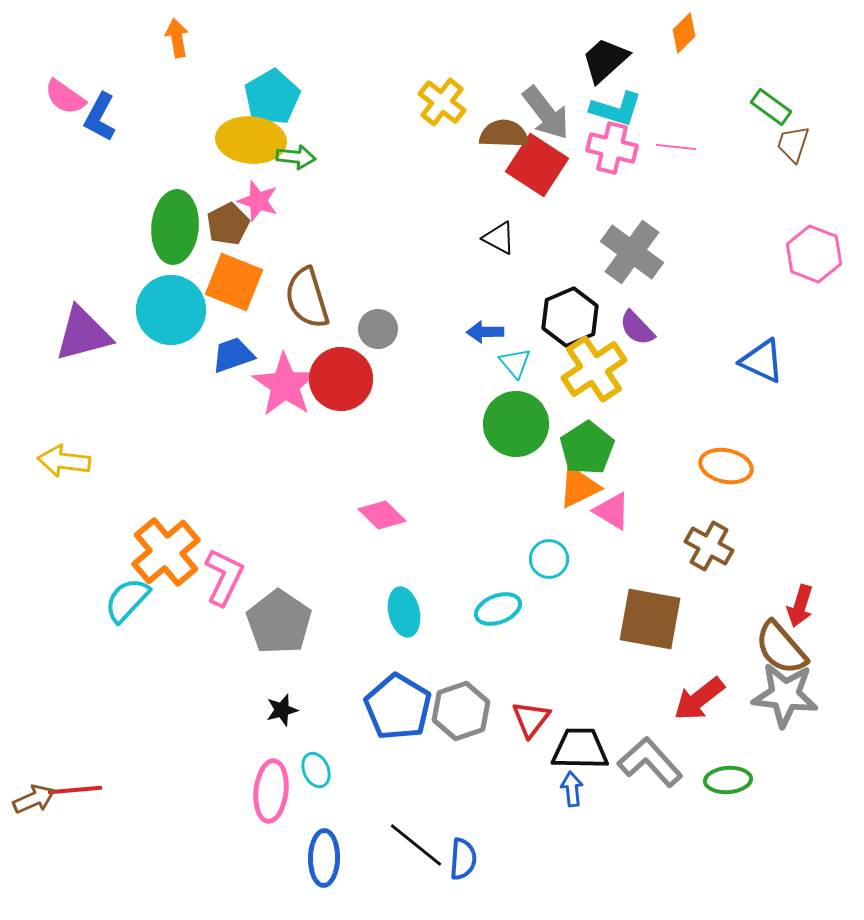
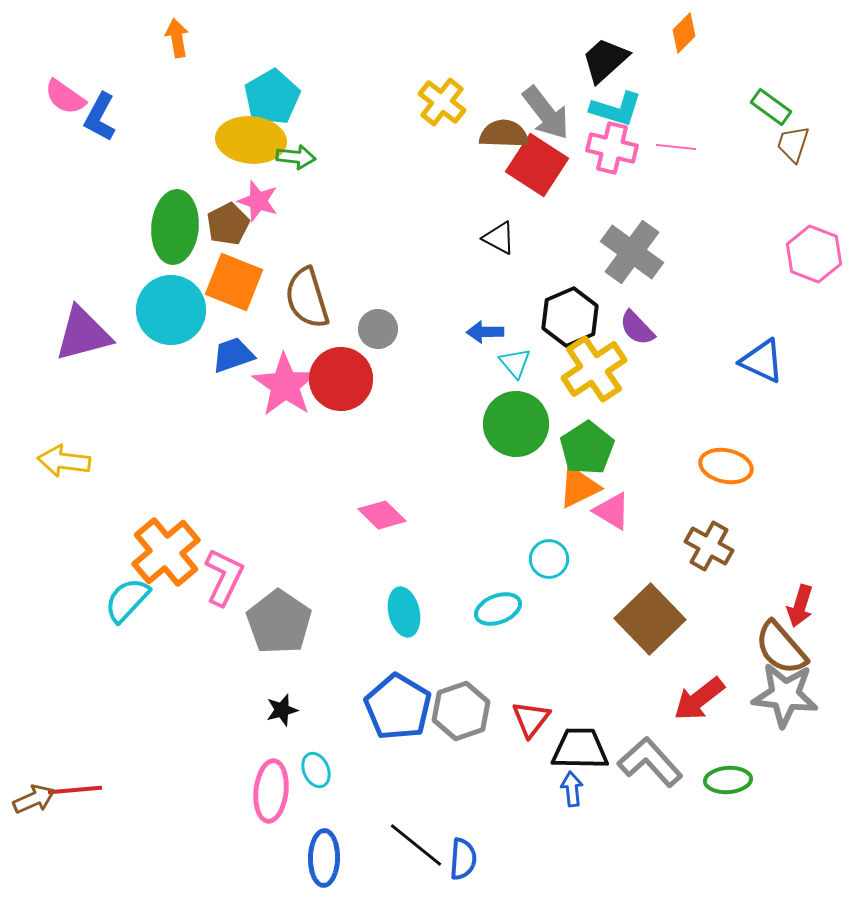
brown square at (650, 619): rotated 36 degrees clockwise
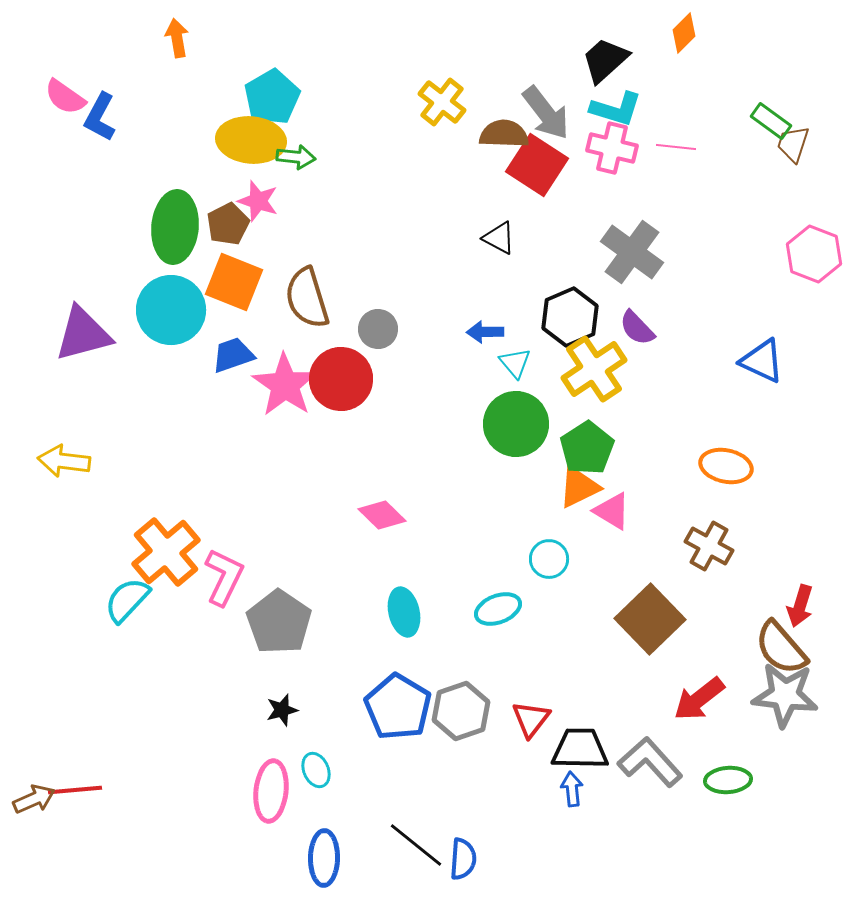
green rectangle at (771, 107): moved 14 px down
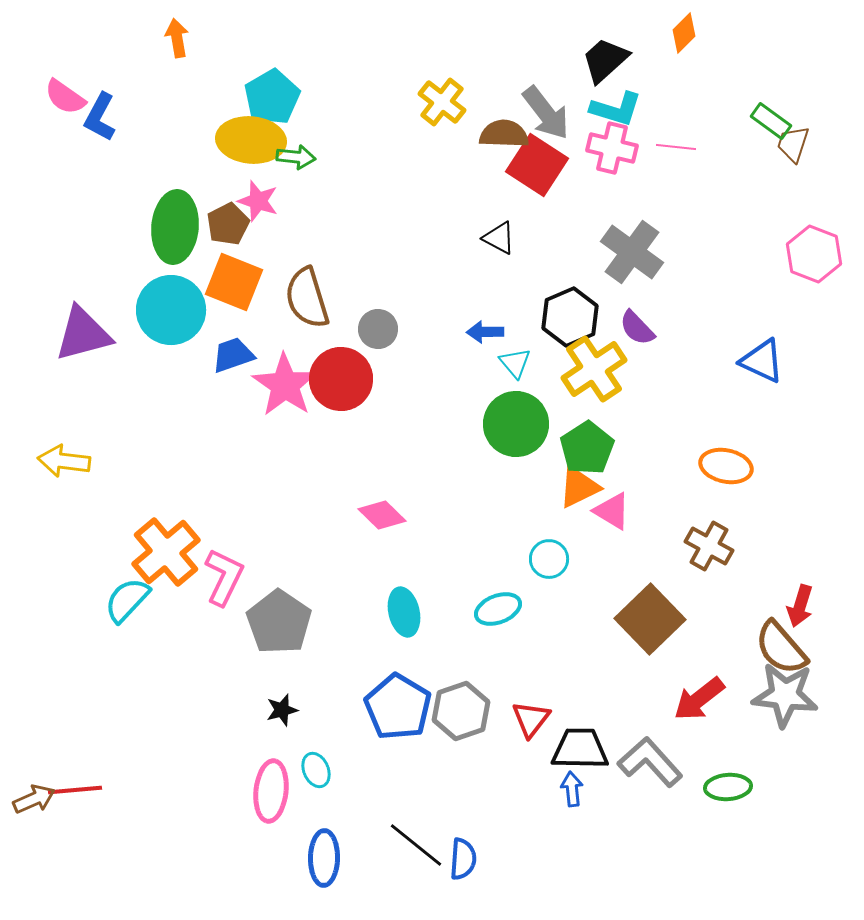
green ellipse at (728, 780): moved 7 px down
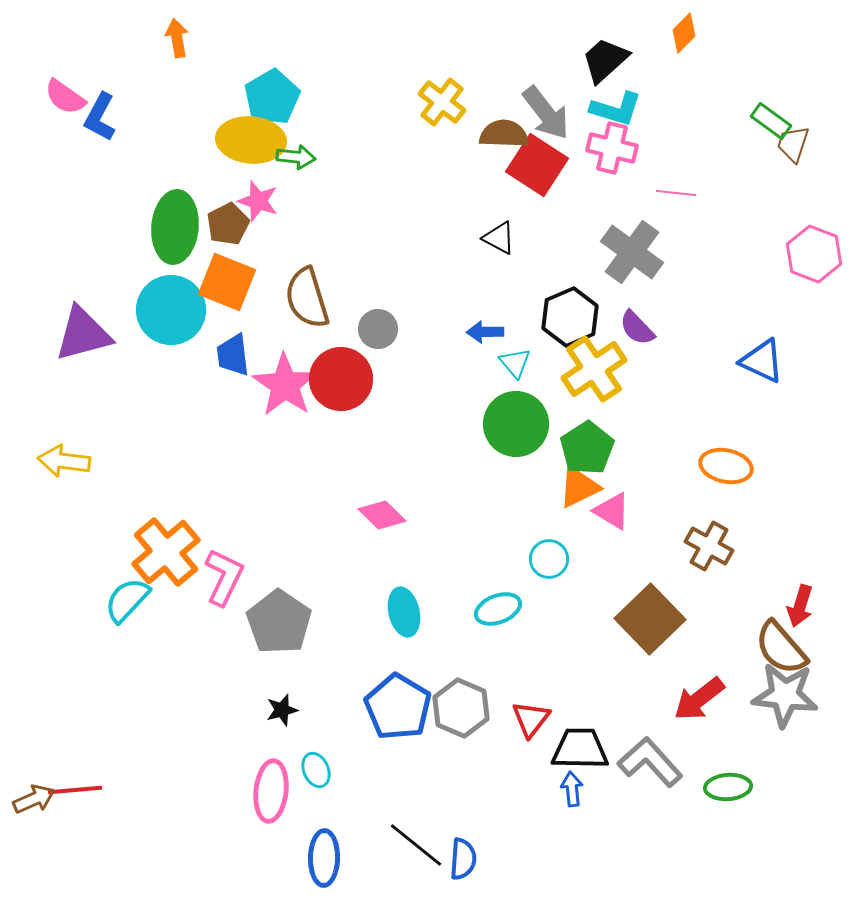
pink line at (676, 147): moved 46 px down
orange square at (234, 282): moved 7 px left
blue trapezoid at (233, 355): rotated 78 degrees counterclockwise
gray hexagon at (461, 711): moved 3 px up; rotated 18 degrees counterclockwise
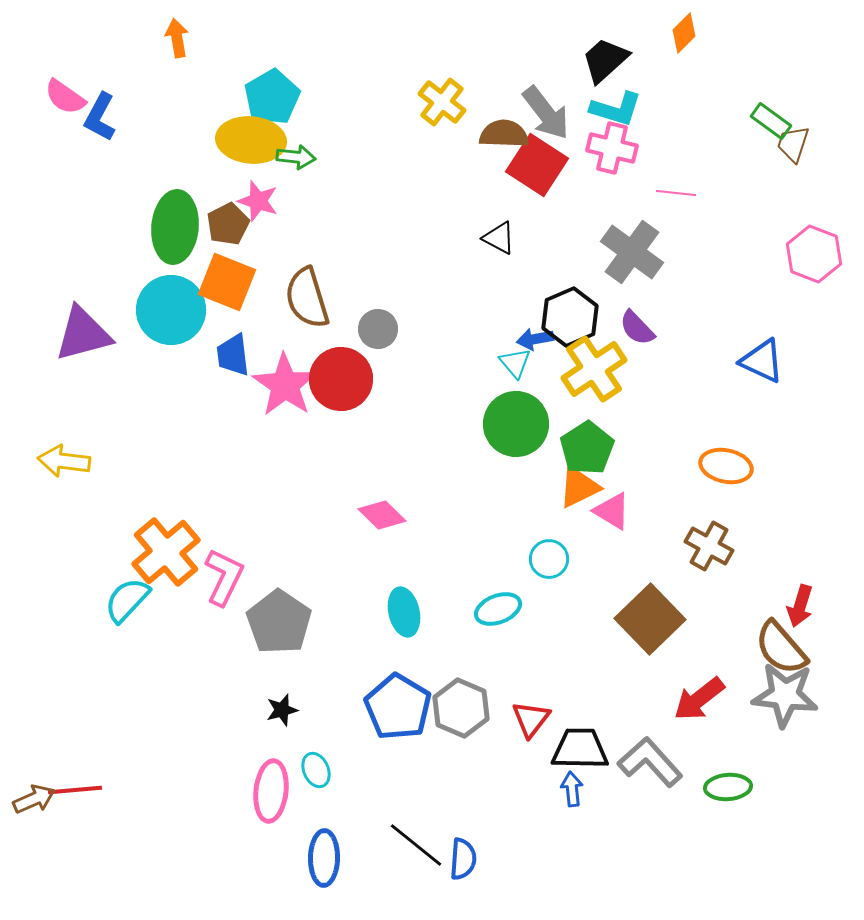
blue arrow at (485, 332): moved 50 px right, 7 px down; rotated 9 degrees counterclockwise
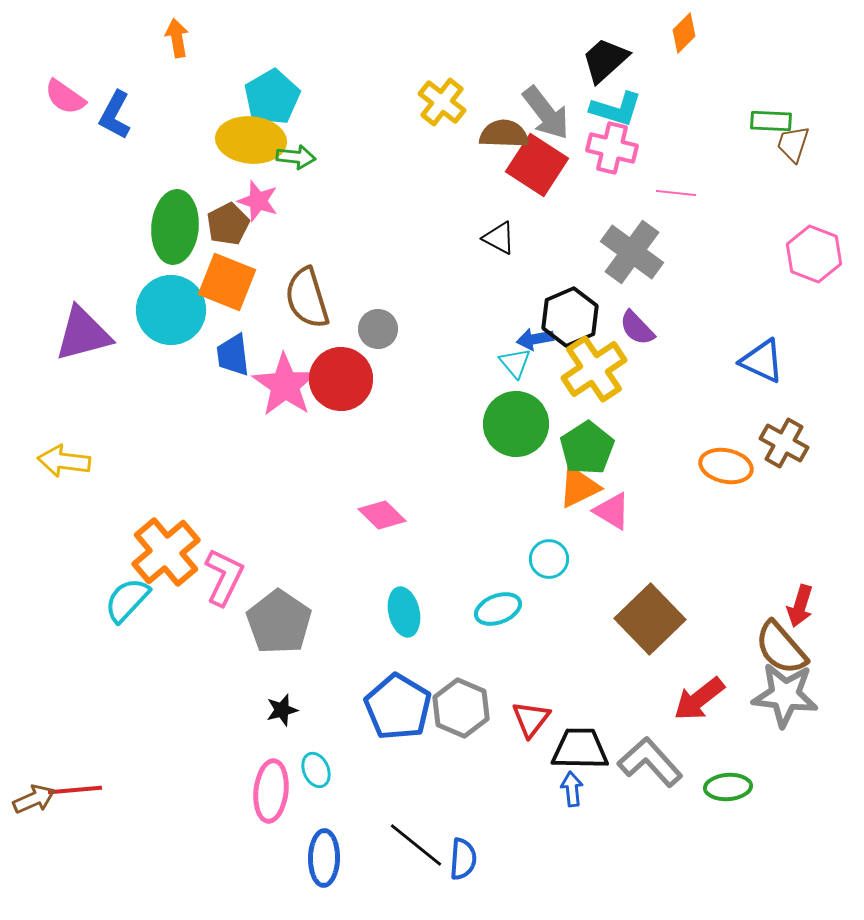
blue L-shape at (100, 117): moved 15 px right, 2 px up
green rectangle at (771, 121): rotated 33 degrees counterclockwise
brown cross at (709, 546): moved 75 px right, 103 px up
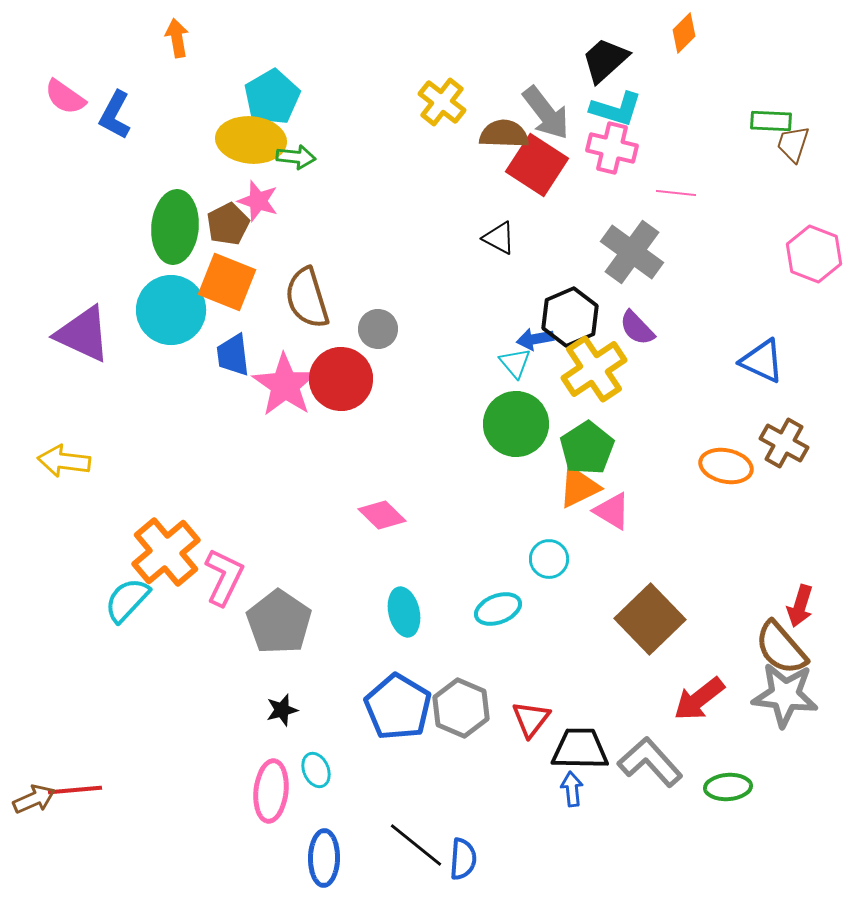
purple triangle at (83, 334): rotated 40 degrees clockwise
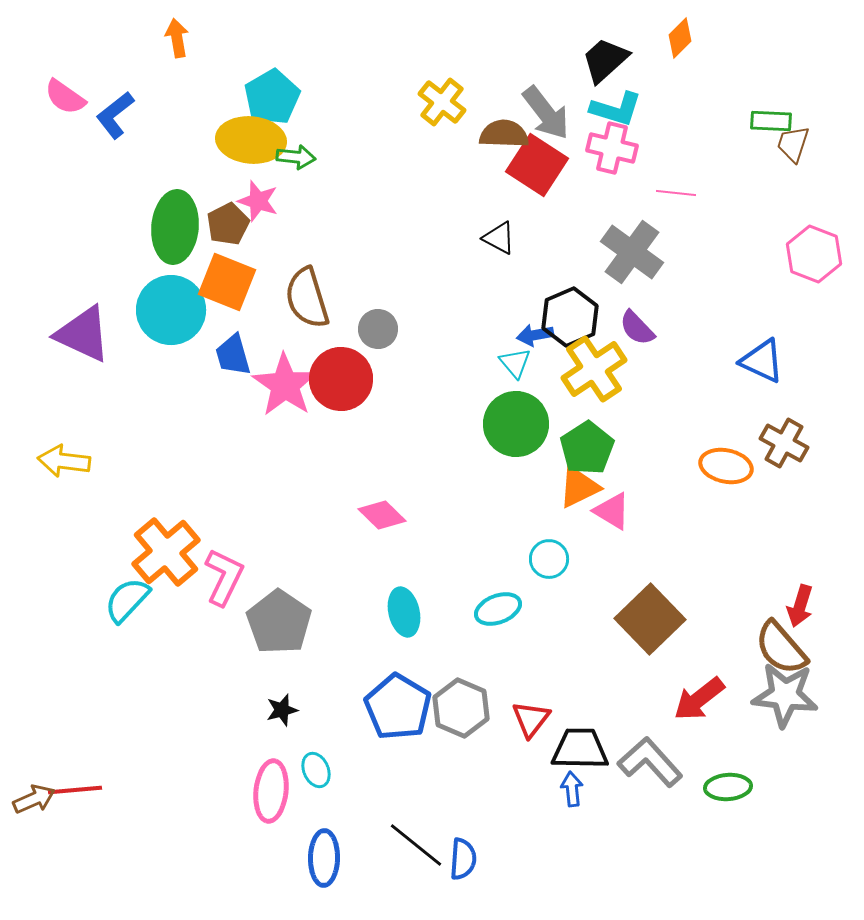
orange diamond at (684, 33): moved 4 px left, 5 px down
blue L-shape at (115, 115): rotated 24 degrees clockwise
blue arrow at (535, 339): moved 4 px up
blue trapezoid at (233, 355): rotated 9 degrees counterclockwise
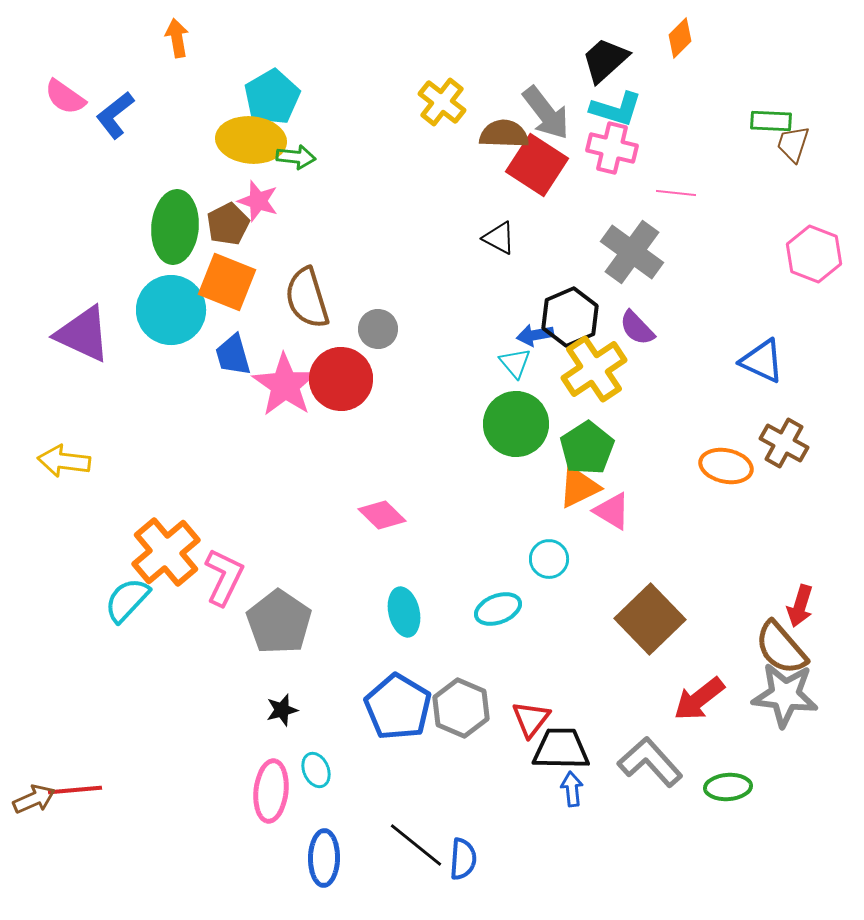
black trapezoid at (580, 749): moved 19 px left
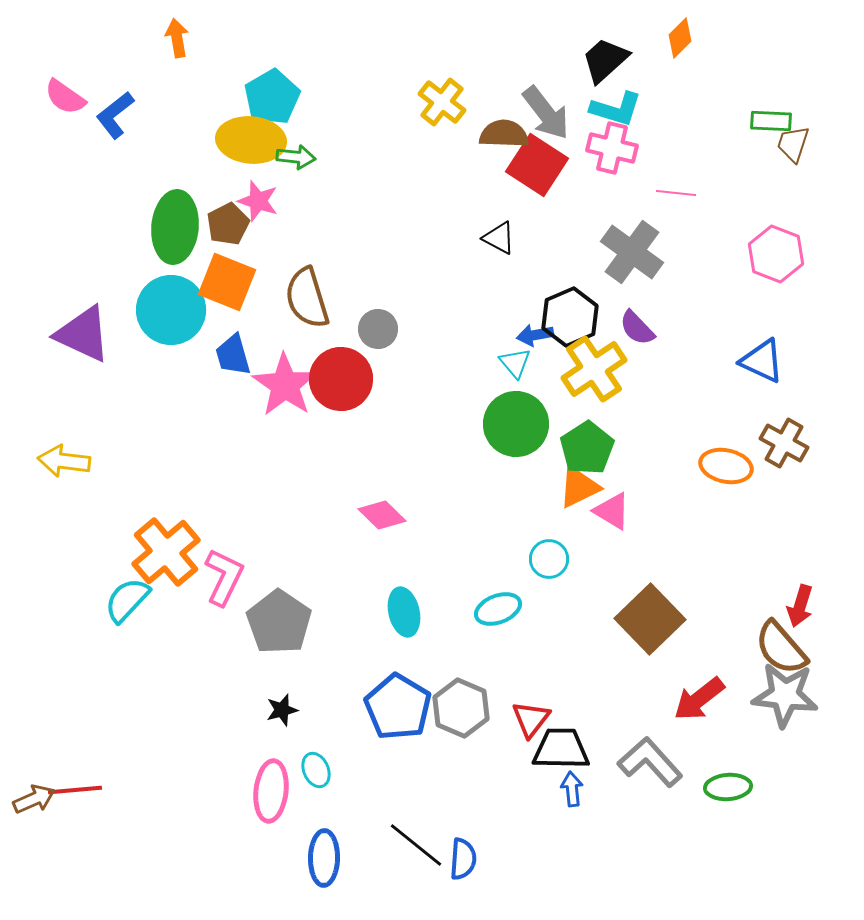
pink hexagon at (814, 254): moved 38 px left
